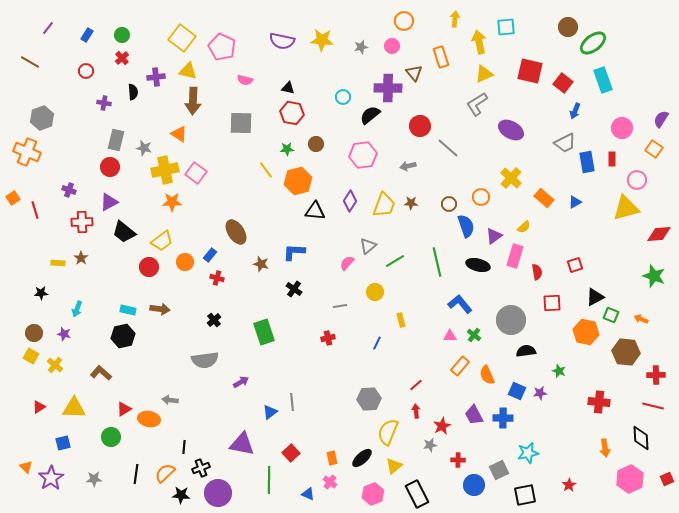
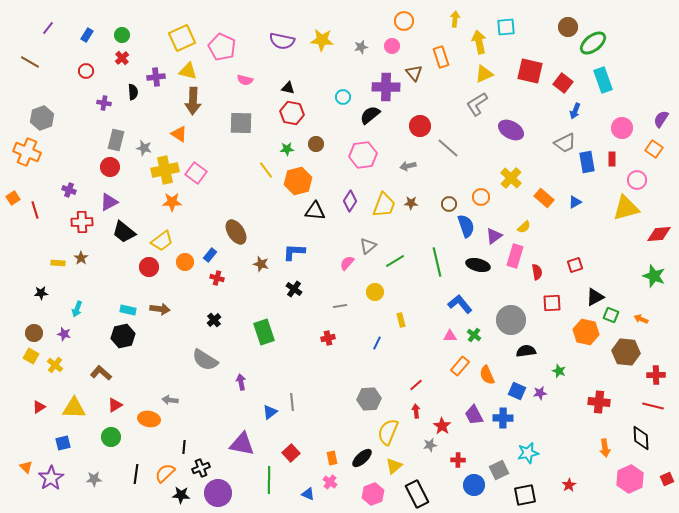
yellow square at (182, 38): rotated 28 degrees clockwise
purple cross at (388, 88): moved 2 px left, 1 px up
gray semicircle at (205, 360): rotated 40 degrees clockwise
purple arrow at (241, 382): rotated 70 degrees counterclockwise
red triangle at (124, 409): moved 9 px left, 4 px up
red star at (442, 426): rotated 12 degrees counterclockwise
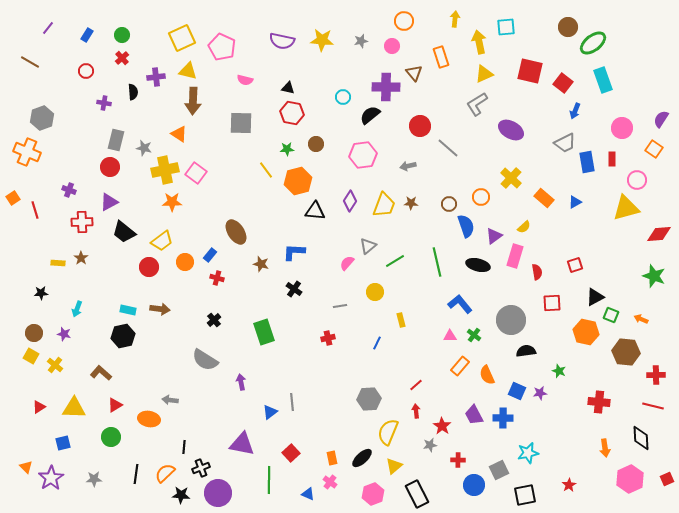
gray star at (361, 47): moved 6 px up
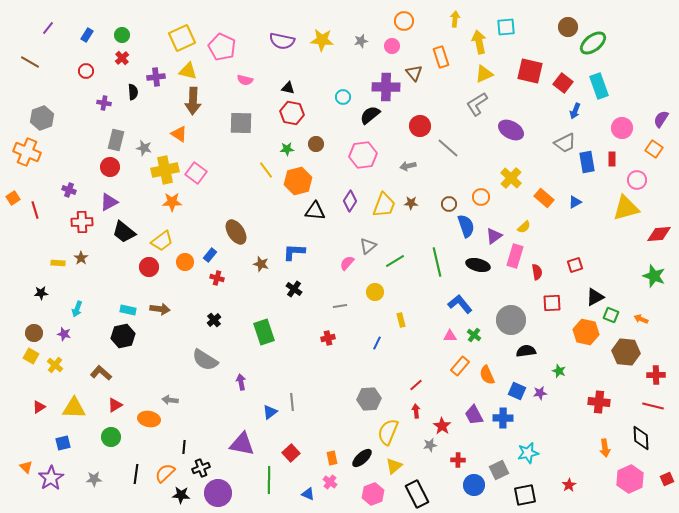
cyan rectangle at (603, 80): moved 4 px left, 6 px down
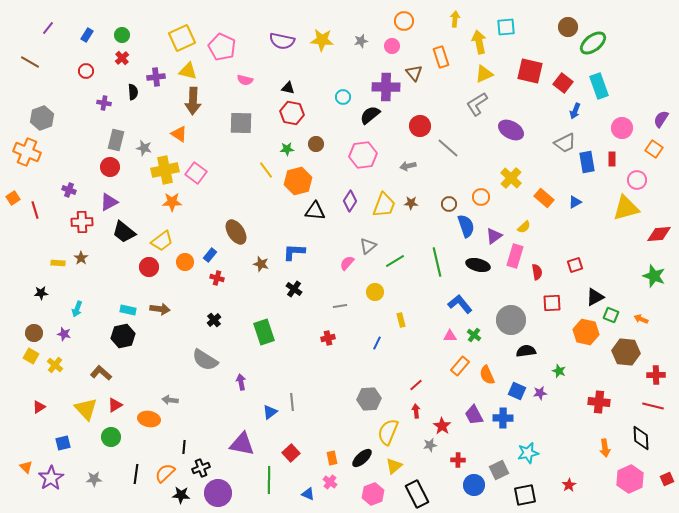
yellow triangle at (74, 408): moved 12 px right, 1 px down; rotated 45 degrees clockwise
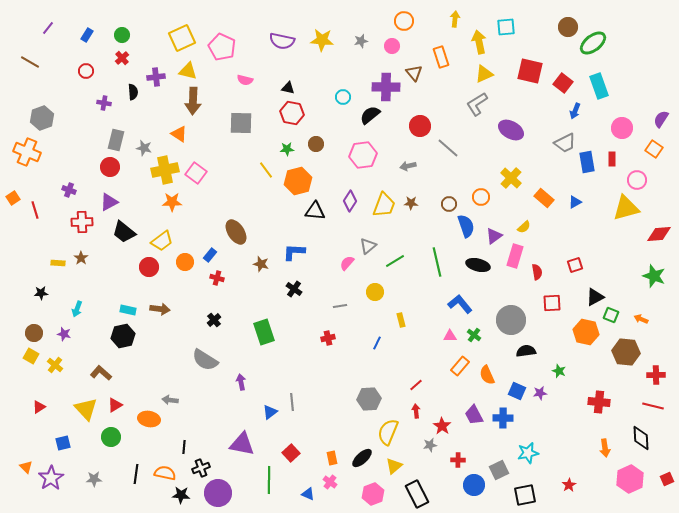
orange semicircle at (165, 473): rotated 55 degrees clockwise
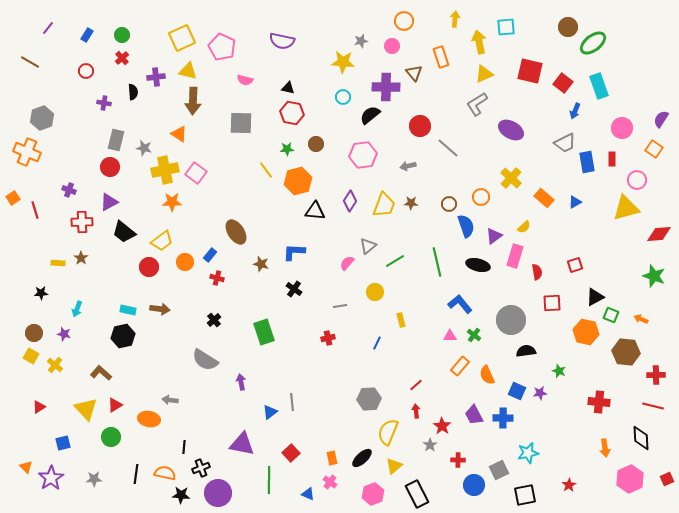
yellow star at (322, 40): moved 21 px right, 22 px down
gray star at (430, 445): rotated 24 degrees counterclockwise
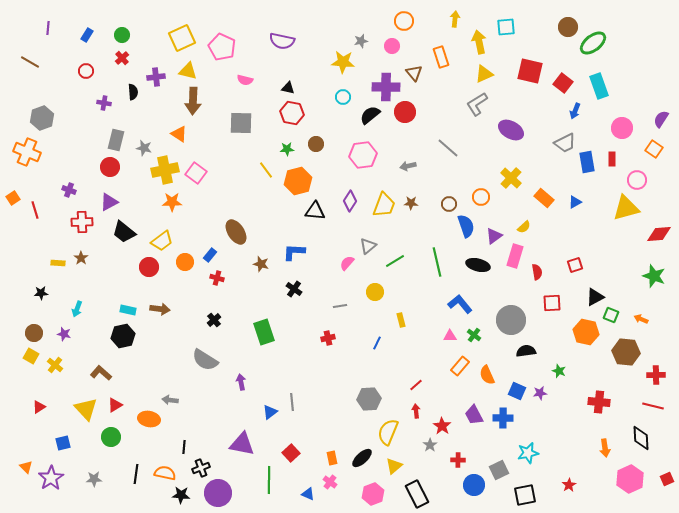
purple line at (48, 28): rotated 32 degrees counterclockwise
red circle at (420, 126): moved 15 px left, 14 px up
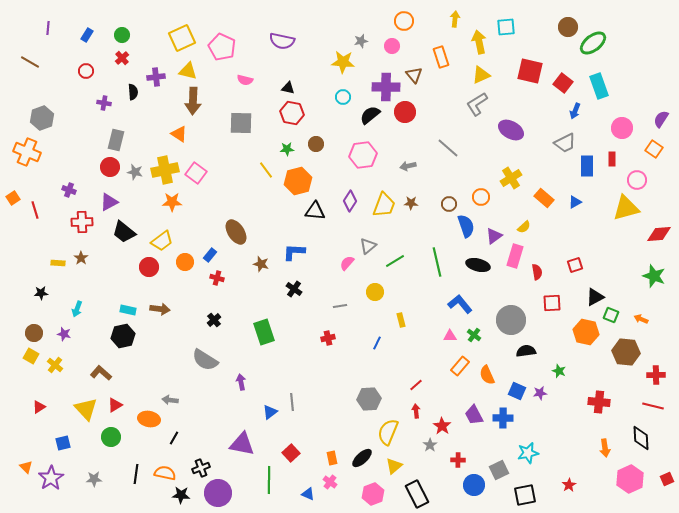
brown triangle at (414, 73): moved 2 px down
yellow triangle at (484, 74): moved 3 px left, 1 px down
gray star at (144, 148): moved 9 px left, 24 px down
blue rectangle at (587, 162): moved 4 px down; rotated 10 degrees clockwise
yellow cross at (511, 178): rotated 15 degrees clockwise
black line at (184, 447): moved 10 px left, 9 px up; rotated 24 degrees clockwise
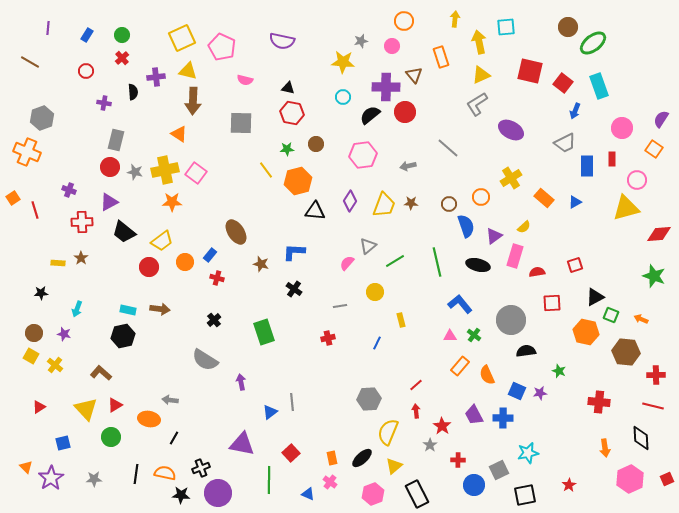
red semicircle at (537, 272): rotated 91 degrees counterclockwise
